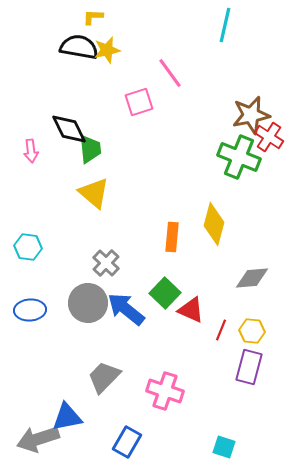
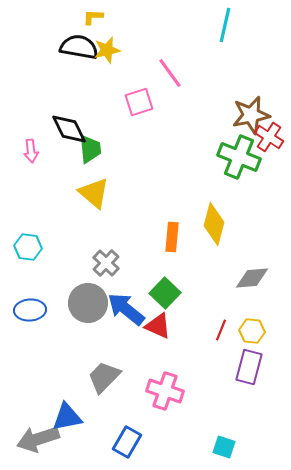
red triangle: moved 33 px left, 16 px down
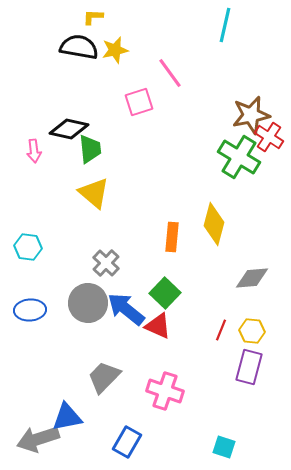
yellow star: moved 8 px right
black diamond: rotated 51 degrees counterclockwise
pink arrow: moved 3 px right
green cross: rotated 9 degrees clockwise
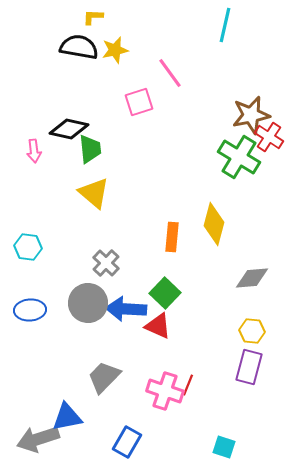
blue arrow: rotated 36 degrees counterclockwise
red line: moved 33 px left, 55 px down
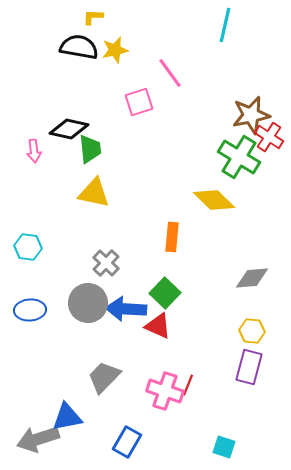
yellow triangle: rotated 28 degrees counterclockwise
yellow diamond: moved 24 px up; rotated 60 degrees counterclockwise
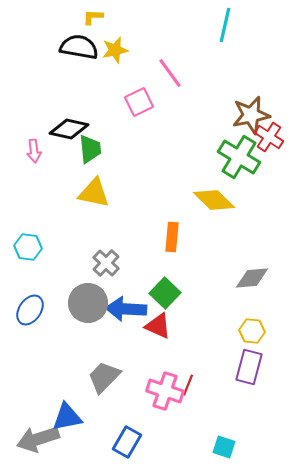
pink square: rotated 8 degrees counterclockwise
blue ellipse: rotated 52 degrees counterclockwise
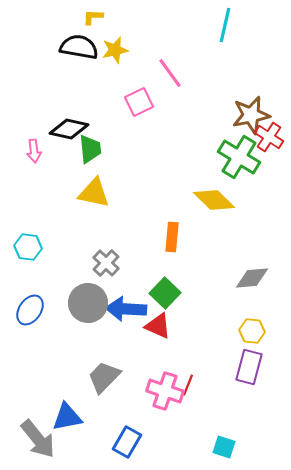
gray arrow: rotated 111 degrees counterclockwise
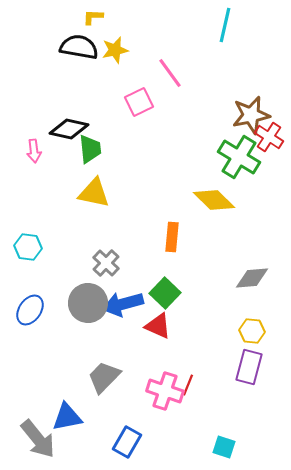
blue arrow: moved 3 px left, 5 px up; rotated 18 degrees counterclockwise
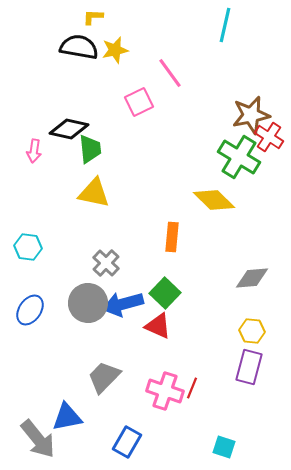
pink arrow: rotated 15 degrees clockwise
red line: moved 4 px right, 3 px down
